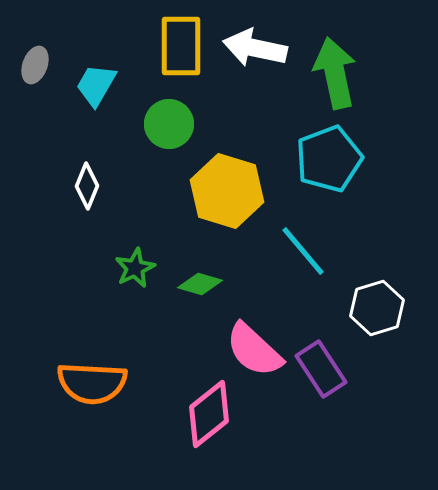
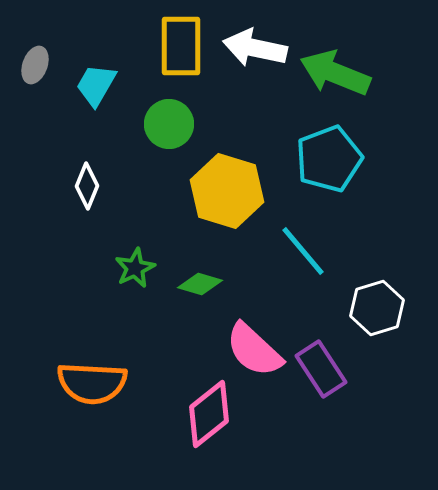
green arrow: rotated 56 degrees counterclockwise
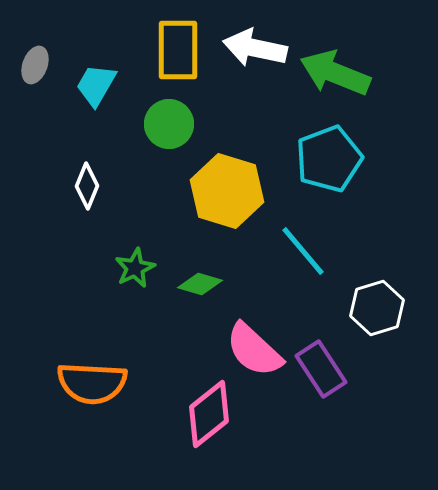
yellow rectangle: moved 3 px left, 4 px down
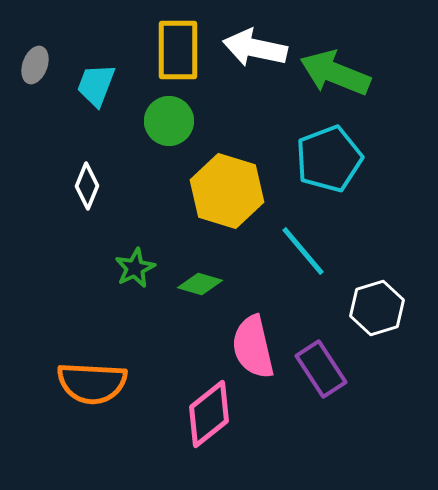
cyan trapezoid: rotated 9 degrees counterclockwise
green circle: moved 3 px up
pink semicircle: moved 1 px left, 3 px up; rotated 34 degrees clockwise
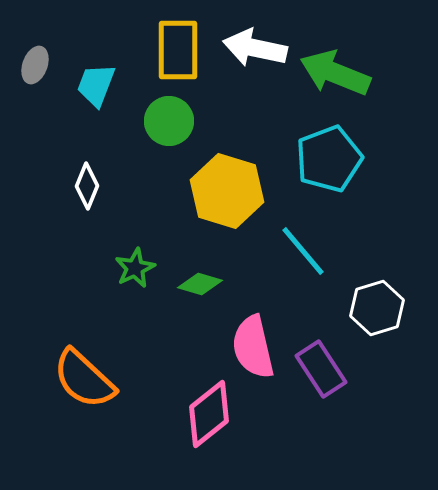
orange semicircle: moved 8 px left, 4 px up; rotated 40 degrees clockwise
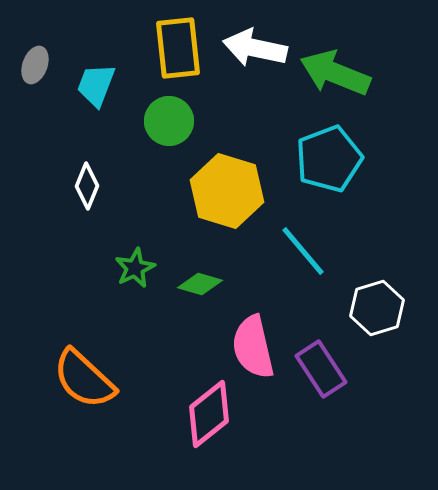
yellow rectangle: moved 2 px up; rotated 6 degrees counterclockwise
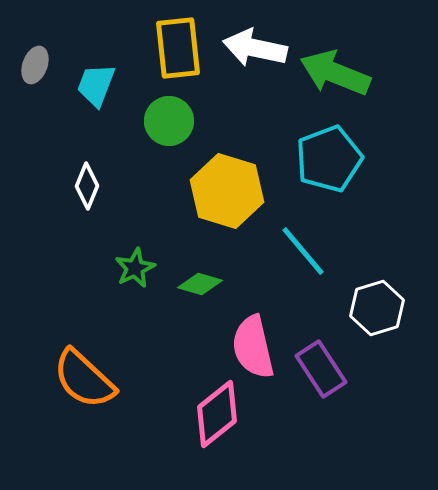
pink diamond: moved 8 px right
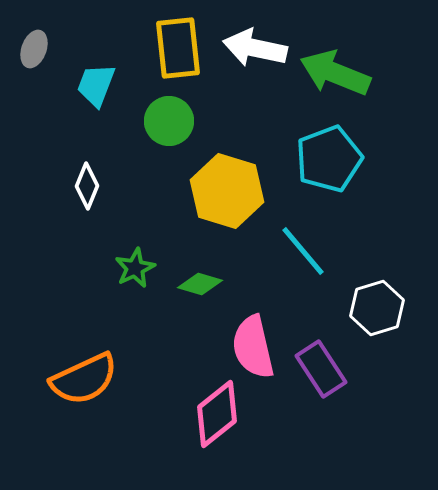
gray ellipse: moved 1 px left, 16 px up
orange semicircle: rotated 68 degrees counterclockwise
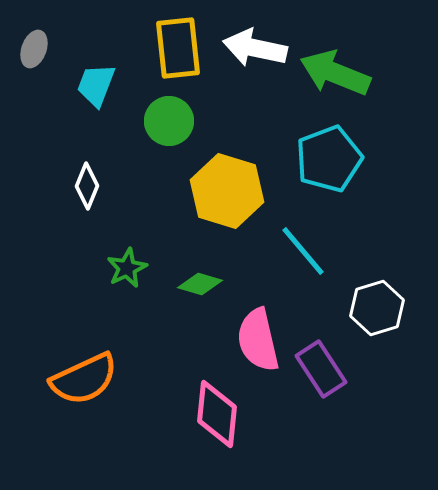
green star: moved 8 px left
pink semicircle: moved 5 px right, 7 px up
pink diamond: rotated 46 degrees counterclockwise
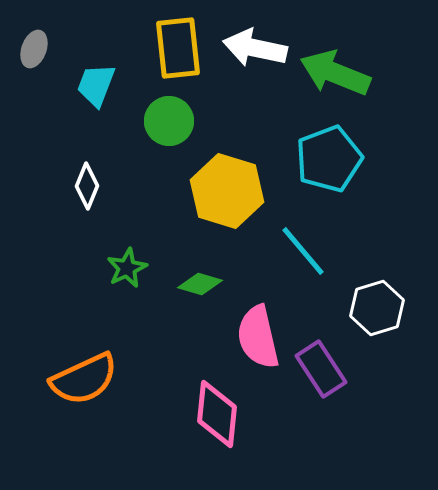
pink semicircle: moved 3 px up
